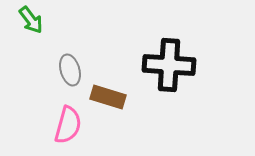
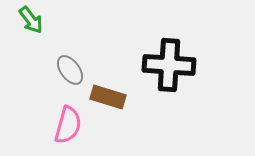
gray ellipse: rotated 20 degrees counterclockwise
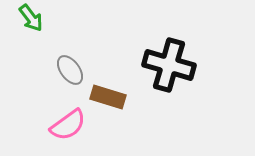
green arrow: moved 2 px up
black cross: rotated 12 degrees clockwise
pink semicircle: rotated 39 degrees clockwise
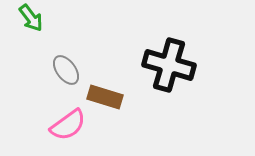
gray ellipse: moved 4 px left
brown rectangle: moved 3 px left
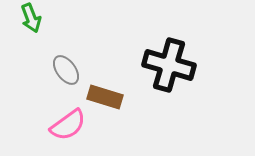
green arrow: rotated 16 degrees clockwise
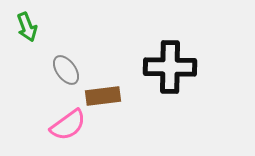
green arrow: moved 4 px left, 9 px down
black cross: moved 1 px right, 2 px down; rotated 15 degrees counterclockwise
brown rectangle: moved 2 px left, 1 px up; rotated 24 degrees counterclockwise
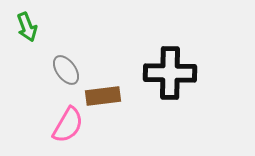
black cross: moved 6 px down
pink semicircle: rotated 24 degrees counterclockwise
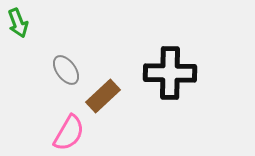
green arrow: moved 9 px left, 4 px up
brown rectangle: rotated 36 degrees counterclockwise
pink semicircle: moved 1 px right, 8 px down
